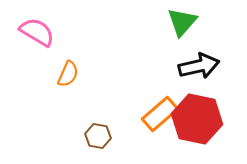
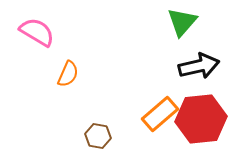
red hexagon: moved 4 px right; rotated 18 degrees counterclockwise
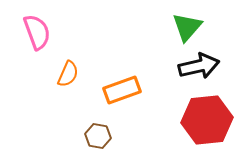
green triangle: moved 5 px right, 5 px down
pink semicircle: rotated 39 degrees clockwise
orange rectangle: moved 38 px left, 24 px up; rotated 21 degrees clockwise
red hexagon: moved 6 px right, 1 px down
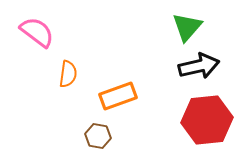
pink semicircle: rotated 33 degrees counterclockwise
orange semicircle: rotated 16 degrees counterclockwise
orange rectangle: moved 4 px left, 6 px down
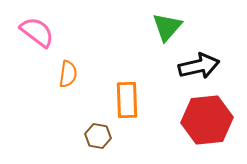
green triangle: moved 20 px left
orange rectangle: moved 9 px right, 4 px down; rotated 72 degrees counterclockwise
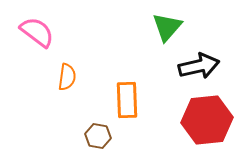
orange semicircle: moved 1 px left, 3 px down
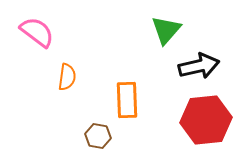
green triangle: moved 1 px left, 3 px down
red hexagon: moved 1 px left
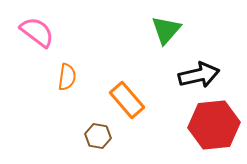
black arrow: moved 9 px down
orange rectangle: rotated 39 degrees counterclockwise
red hexagon: moved 8 px right, 5 px down
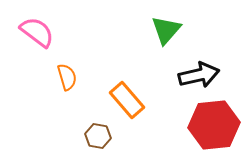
orange semicircle: rotated 24 degrees counterclockwise
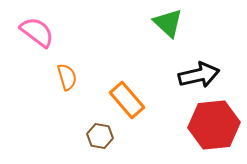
green triangle: moved 2 px right, 7 px up; rotated 28 degrees counterclockwise
brown hexagon: moved 2 px right
